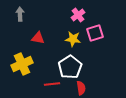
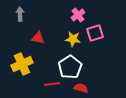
red semicircle: rotated 64 degrees counterclockwise
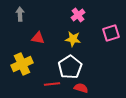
pink square: moved 16 px right
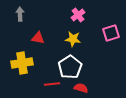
yellow cross: moved 1 px up; rotated 15 degrees clockwise
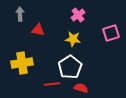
red triangle: moved 8 px up
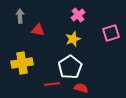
gray arrow: moved 2 px down
yellow star: rotated 28 degrees counterclockwise
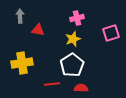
pink cross: moved 1 px left, 3 px down; rotated 24 degrees clockwise
white pentagon: moved 2 px right, 2 px up
red semicircle: rotated 16 degrees counterclockwise
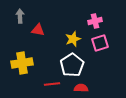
pink cross: moved 18 px right, 3 px down
pink square: moved 11 px left, 10 px down
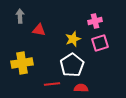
red triangle: moved 1 px right
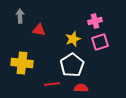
pink square: moved 1 px up
yellow cross: rotated 15 degrees clockwise
